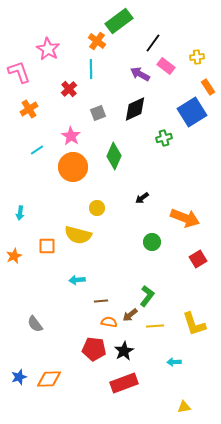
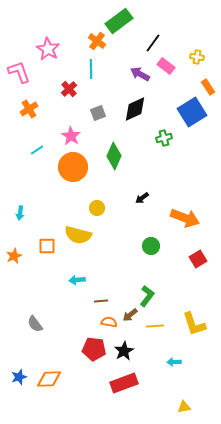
yellow cross at (197, 57): rotated 16 degrees clockwise
green circle at (152, 242): moved 1 px left, 4 px down
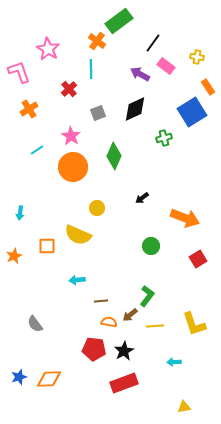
yellow semicircle at (78, 235): rotated 8 degrees clockwise
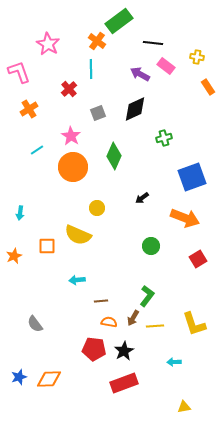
black line at (153, 43): rotated 60 degrees clockwise
pink star at (48, 49): moved 5 px up
blue square at (192, 112): moved 65 px down; rotated 12 degrees clockwise
brown arrow at (130, 315): moved 3 px right, 3 px down; rotated 21 degrees counterclockwise
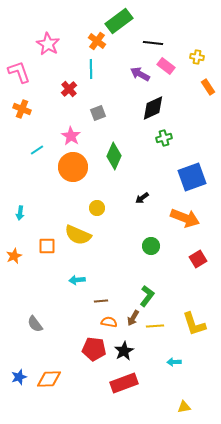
orange cross at (29, 109): moved 7 px left; rotated 36 degrees counterclockwise
black diamond at (135, 109): moved 18 px right, 1 px up
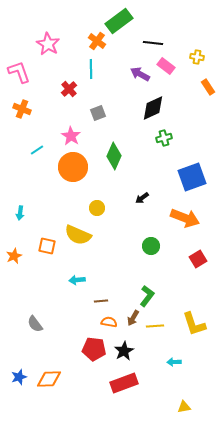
orange square at (47, 246): rotated 12 degrees clockwise
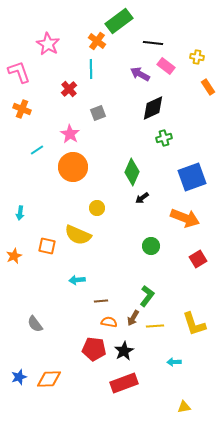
pink star at (71, 136): moved 1 px left, 2 px up
green diamond at (114, 156): moved 18 px right, 16 px down
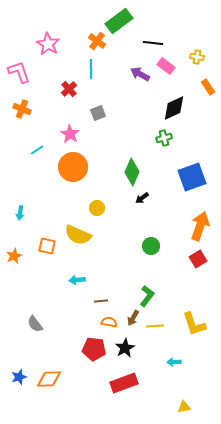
black diamond at (153, 108): moved 21 px right
orange arrow at (185, 218): moved 15 px right, 8 px down; rotated 92 degrees counterclockwise
black star at (124, 351): moved 1 px right, 3 px up
